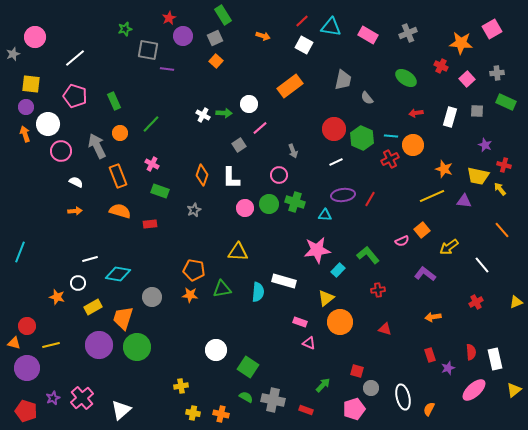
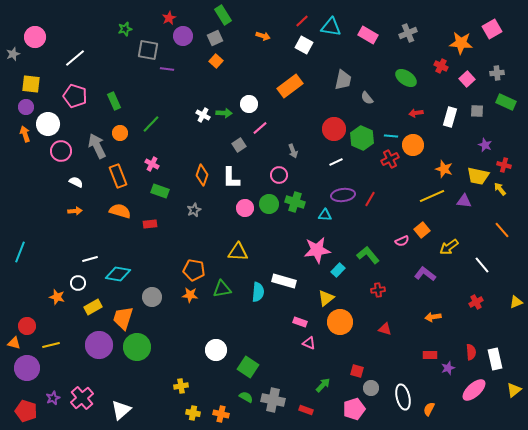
red rectangle at (430, 355): rotated 72 degrees counterclockwise
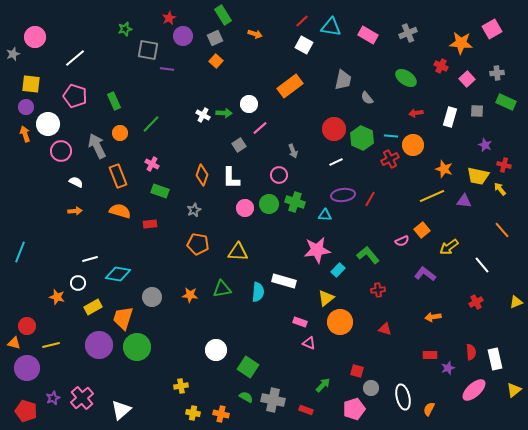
orange arrow at (263, 36): moved 8 px left, 2 px up
orange pentagon at (194, 270): moved 4 px right, 26 px up
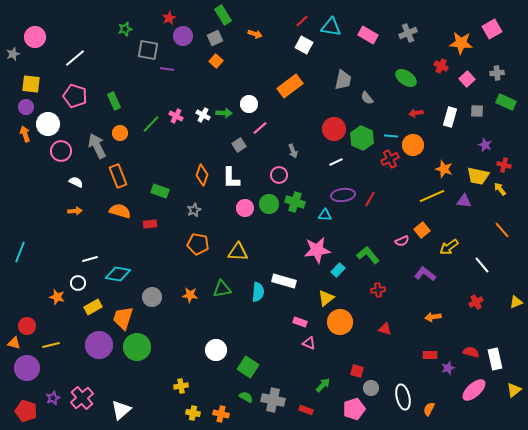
pink cross at (152, 164): moved 24 px right, 48 px up
red semicircle at (471, 352): rotated 70 degrees counterclockwise
